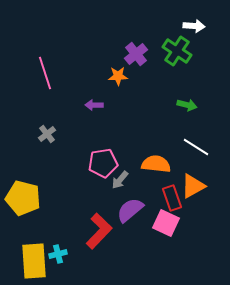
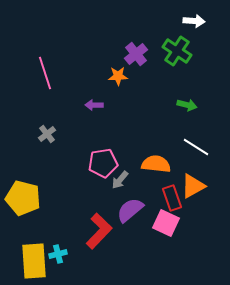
white arrow: moved 5 px up
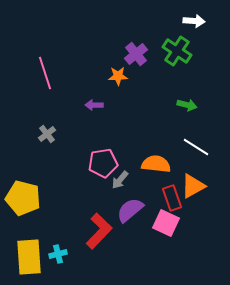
yellow rectangle: moved 5 px left, 4 px up
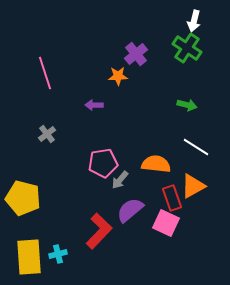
white arrow: rotated 100 degrees clockwise
green cross: moved 10 px right, 3 px up
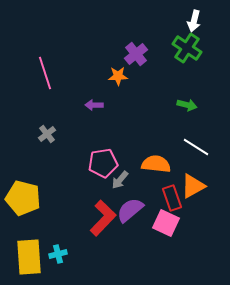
red L-shape: moved 4 px right, 13 px up
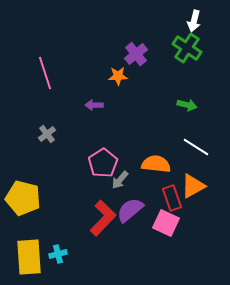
pink pentagon: rotated 24 degrees counterclockwise
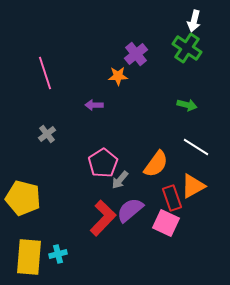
orange semicircle: rotated 120 degrees clockwise
yellow rectangle: rotated 9 degrees clockwise
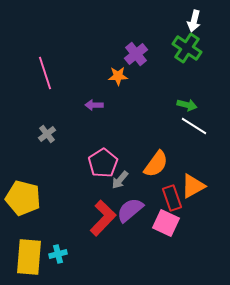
white line: moved 2 px left, 21 px up
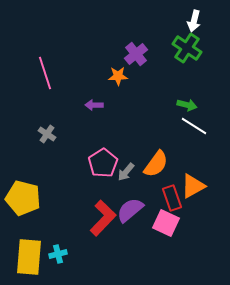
gray cross: rotated 18 degrees counterclockwise
gray arrow: moved 6 px right, 8 px up
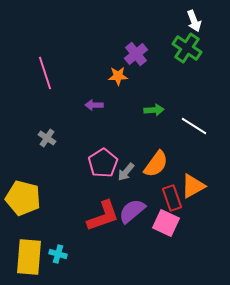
white arrow: rotated 35 degrees counterclockwise
green arrow: moved 33 px left, 5 px down; rotated 18 degrees counterclockwise
gray cross: moved 4 px down
purple semicircle: moved 2 px right, 1 px down
red L-shape: moved 2 px up; rotated 27 degrees clockwise
cyan cross: rotated 30 degrees clockwise
